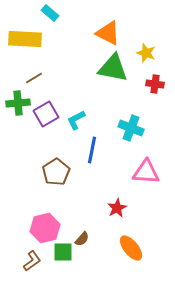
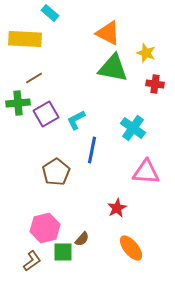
cyan cross: moved 2 px right; rotated 15 degrees clockwise
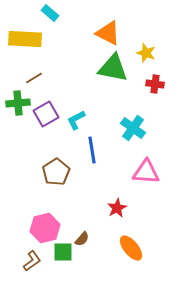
blue line: rotated 20 degrees counterclockwise
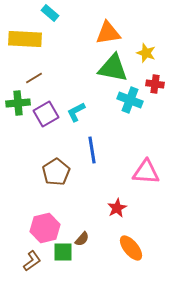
orange triangle: rotated 36 degrees counterclockwise
cyan L-shape: moved 8 px up
cyan cross: moved 3 px left, 28 px up; rotated 15 degrees counterclockwise
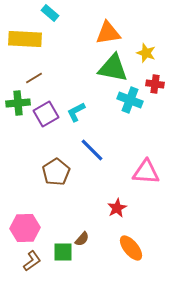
blue line: rotated 36 degrees counterclockwise
pink hexagon: moved 20 px left; rotated 12 degrees clockwise
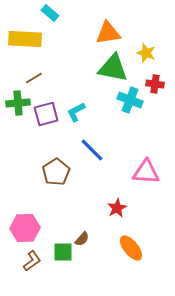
purple square: rotated 15 degrees clockwise
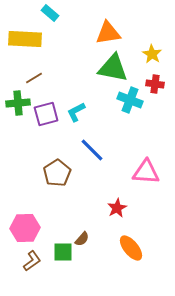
yellow star: moved 6 px right, 1 px down; rotated 12 degrees clockwise
brown pentagon: moved 1 px right, 1 px down
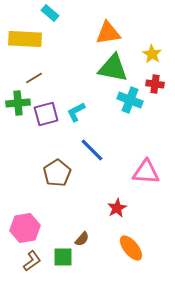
pink hexagon: rotated 8 degrees counterclockwise
green square: moved 5 px down
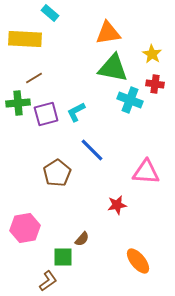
red star: moved 3 px up; rotated 18 degrees clockwise
orange ellipse: moved 7 px right, 13 px down
brown L-shape: moved 16 px right, 20 px down
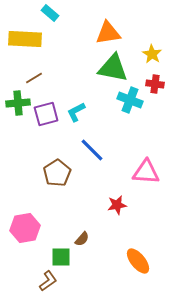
green square: moved 2 px left
